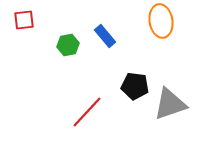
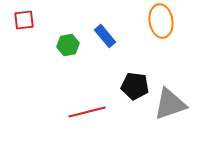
red line: rotated 33 degrees clockwise
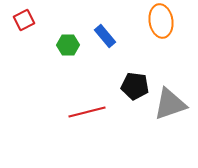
red square: rotated 20 degrees counterclockwise
green hexagon: rotated 10 degrees clockwise
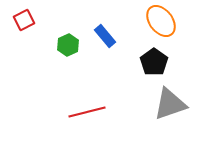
orange ellipse: rotated 28 degrees counterclockwise
green hexagon: rotated 25 degrees counterclockwise
black pentagon: moved 19 px right, 24 px up; rotated 28 degrees clockwise
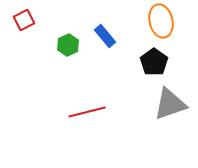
orange ellipse: rotated 24 degrees clockwise
